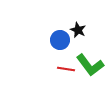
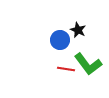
green L-shape: moved 2 px left, 1 px up
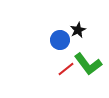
black star: rotated 21 degrees clockwise
red line: rotated 48 degrees counterclockwise
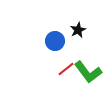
blue circle: moved 5 px left, 1 px down
green L-shape: moved 8 px down
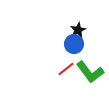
blue circle: moved 19 px right, 3 px down
green L-shape: moved 2 px right
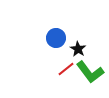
black star: moved 19 px down; rotated 14 degrees counterclockwise
blue circle: moved 18 px left, 6 px up
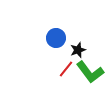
black star: moved 1 px down; rotated 21 degrees clockwise
red line: rotated 12 degrees counterclockwise
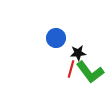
black star: moved 3 px down; rotated 14 degrees clockwise
red line: moved 5 px right; rotated 24 degrees counterclockwise
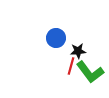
black star: moved 2 px up
red line: moved 3 px up
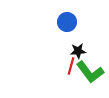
blue circle: moved 11 px right, 16 px up
